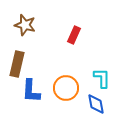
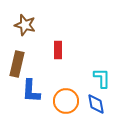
red rectangle: moved 16 px left, 15 px down; rotated 24 degrees counterclockwise
orange circle: moved 13 px down
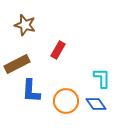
red rectangle: rotated 30 degrees clockwise
brown rectangle: rotated 50 degrees clockwise
blue diamond: rotated 25 degrees counterclockwise
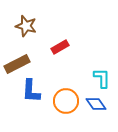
brown star: moved 1 px right, 1 px down
red rectangle: moved 2 px right, 3 px up; rotated 30 degrees clockwise
